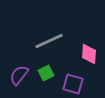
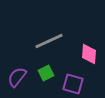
purple semicircle: moved 2 px left, 2 px down
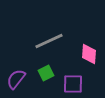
purple semicircle: moved 1 px left, 2 px down
purple square: rotated 15 degrees counterclockwise
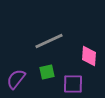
pink diamond: moved 2 px down
green square: moved 1 px right, 1 px up; rotated 14 degrees clockwise
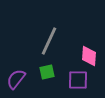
gray line: rotated 40 degrees counterclockwise
purple square: moved 5 px right, 4 px up
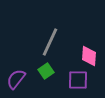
gray line: moved 1 px right, 1 px down
green square: moved 1 px left, 1 px up; rotated 21 degrees counterclockwise
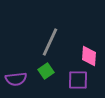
purple semicircle: rotated 135 degrees counterclockwise
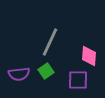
purple semicircle: moved 3 px right, 5 px up
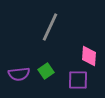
gray line: moved 15 px up
